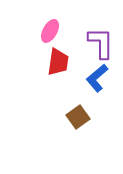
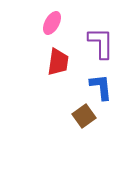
pink ellipse: moved 2 px right, 8 px up
blue L-shape: moved 4 px right, 9 px down; rotated 124 degrees clockwise
brown square: moved 6 px right, 1 px up
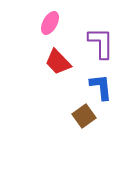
pink ellipse: moved 2 px left
red trapezoid: rotated 128 degrees clockwise
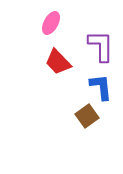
pink ellipse: moved 1 px right
purple L-shape: moved 3 px down
brown square: moved 3 px right
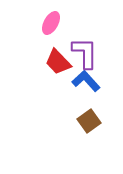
purple L-shape: moved 16 px left, 7 px down
blue L-shape: moved 15 px left, 6 px up; rotated 36 degrees counterclockwise
brown square: moved 2 px right, 5 px down
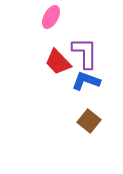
pink ellipse: moved 6 px up
blue L-shape: rotated 28 degrees counterclockwise
brown square: rotated 15 degrees counterclockwise
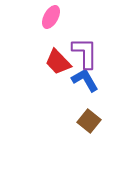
blue L-shape: moved 1 px left, 1 px up; rotated 40 degrees clockwise
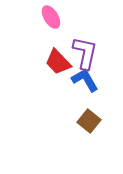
pink ellipse: rotated 60 degrees counterclockwise
purple L-shape: rotated 12 degrees clockwise
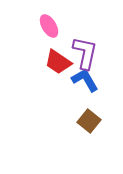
pink ellipse: moved 2 px left, 9 px down
red trapezoid: rotated 12 degrees counterclockwise
